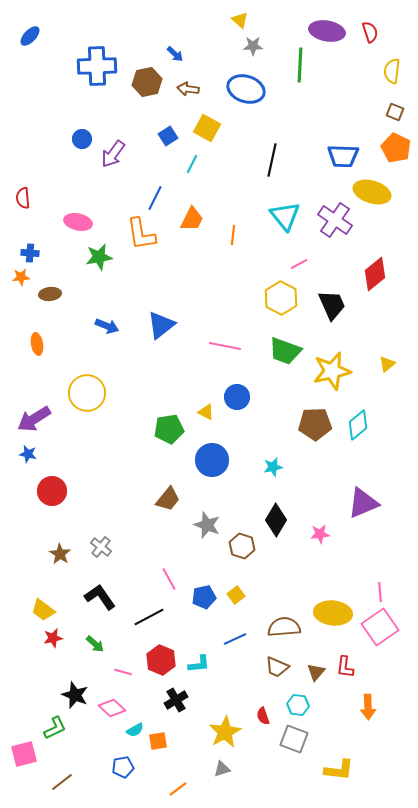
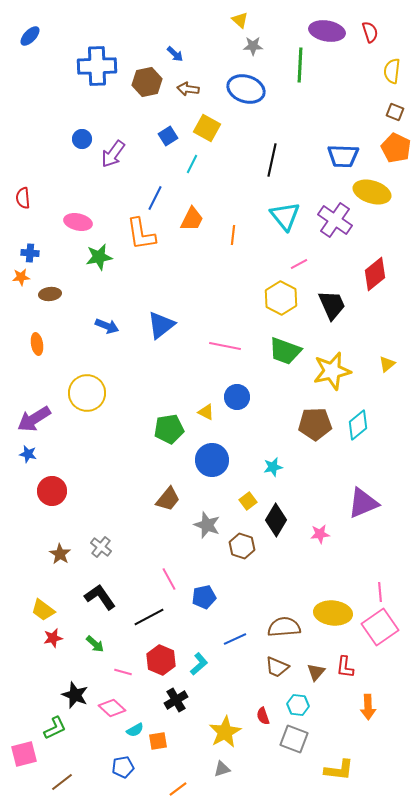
yellow square at (236, 595): moved 12 px right, 94 px up
cyan L-shape at (199, 664): rotated 35 degrees counterclockwise
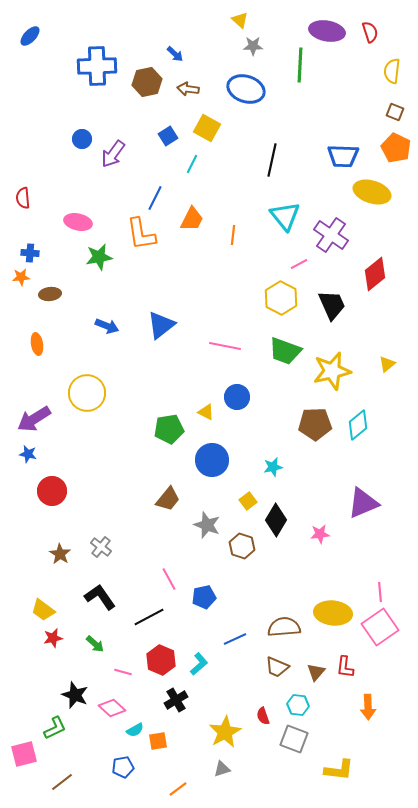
purple cross at (335, 220): moved 4 px left, 15 px down
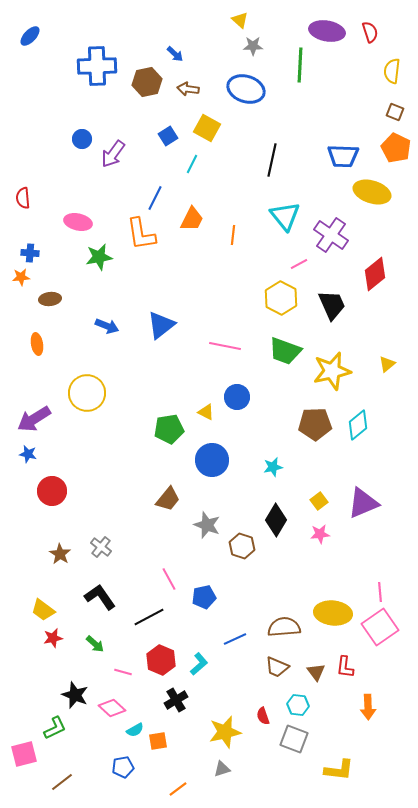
brown ellipse at (50, 294): moved 5 px down
yellow square at (248, 501): moved 71 px right
brown triangle at (316, 672): rotated 18 degrees counterclockwise
yellow star at (225, 732): rotated 16 degrees clockwise
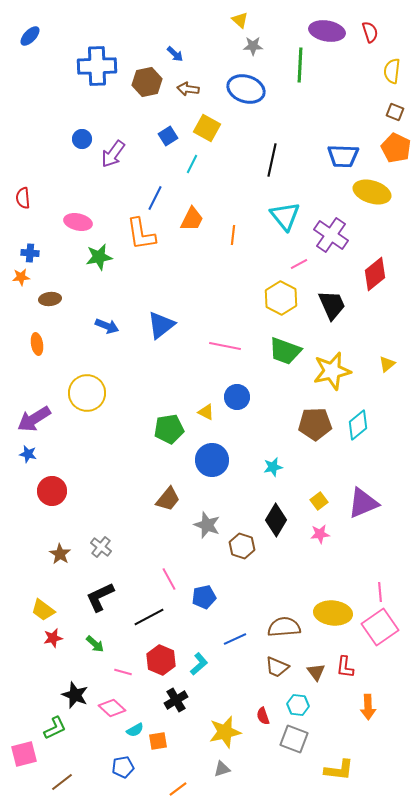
black L-shape at (100, 597): rotated 80 degrees counterclockwise
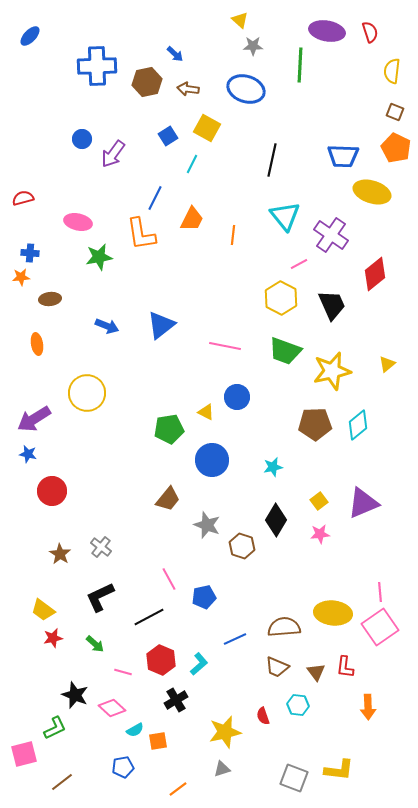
red semicircle at (23, 198): rotated 80 degrees clockwise
gray square at (294, 739): moved 39 px down
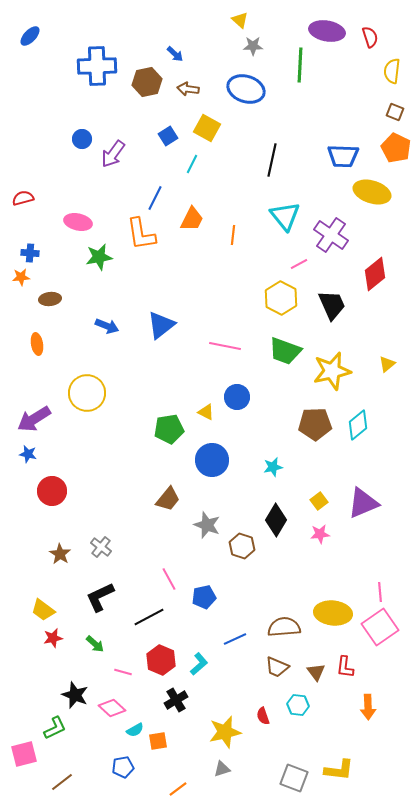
red semicircle at (370, 32): moved 5 px down
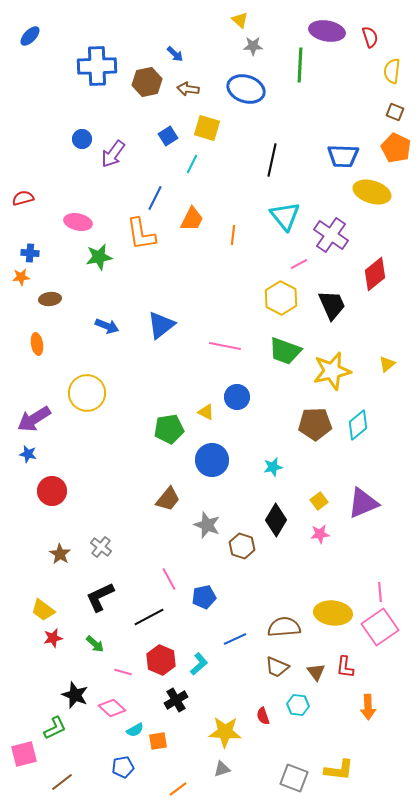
yellow square at (207, 128): rotated 12 degrees counterclockwise
yellow star at (225, 732): rotated 16 degrees clockwise
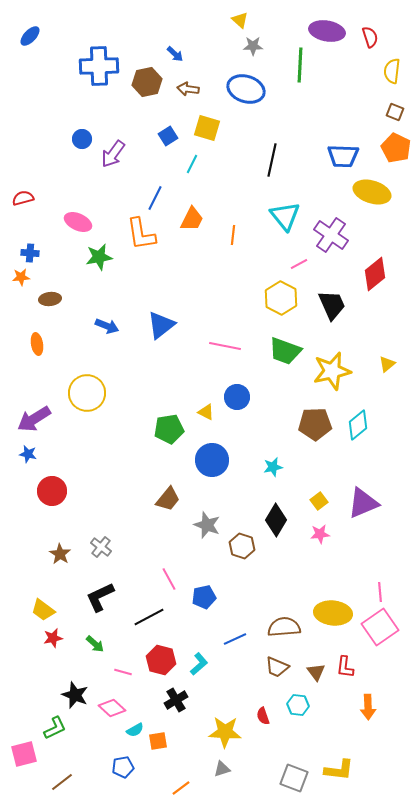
blue cross at (97, 66): moved 2 px right
pink ellipse at (78, 222): rotated 12 degrees clockwise
red hexagon at (161, 660): rotated 8 degrees counterclockwise
orange line at (178, 789): moved 3 px right, 1 px up
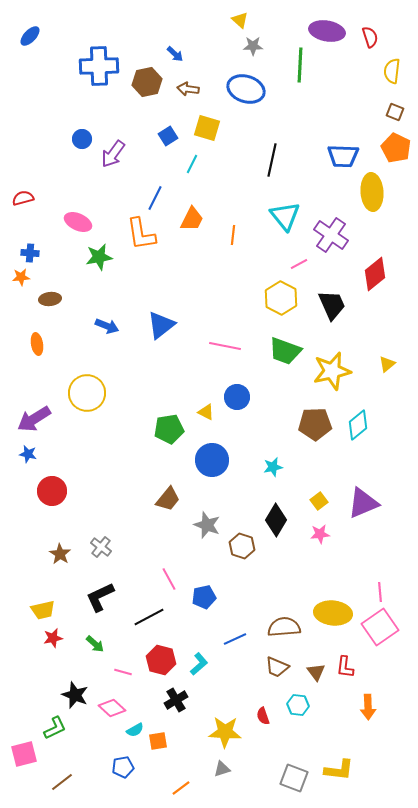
yellow ellipse at (372, 192): rotated 69 degrees clockwise
yellow trapezoid at (43, 610): rotated 50 degrees counterclockwise
